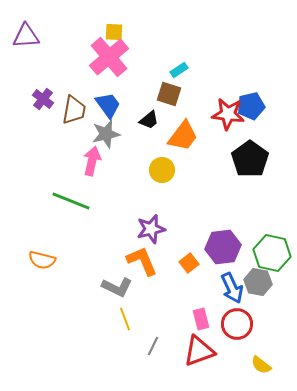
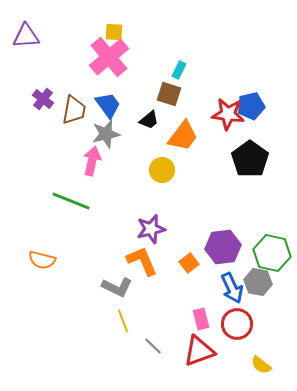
cyan rectangle: rotated 30 degrees counterclockwise
yellow line: moved 2 px left, 2 px down
gray line: rotated 72 degrees counterclockwise
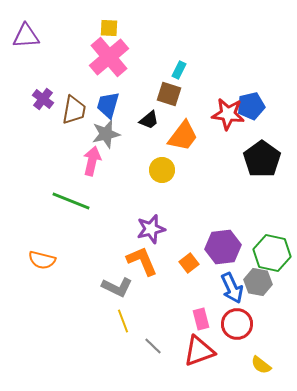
yellow square: moved 5 px left, 4 px up
blue trapezoid: rotated 128 degrees counterclockwise
black pentagon: moved 12 px right
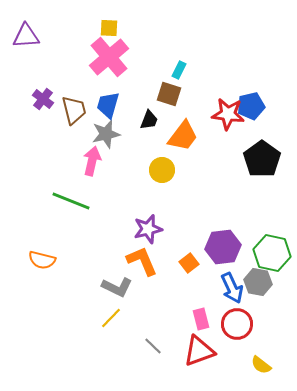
brown trapezoid: rotated 24 degrees counterclockwise
black trapezoid: rotated 30 degrees counterclockwise
purple star: moved 3 px left
yellow line: moved 12 px left, 3 px up; rotated 65 degrees clockwise
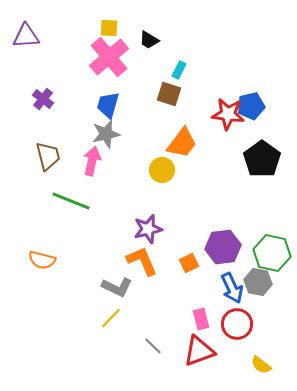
brown trapezoid: moved 26 px left, 46 px down
black trapezoid: moved 80 px up; rotated 100 degrees clockwise
orange trapezoid: moved 1 px left, 7 px down
orange square: rotated 12 degrees clockwise
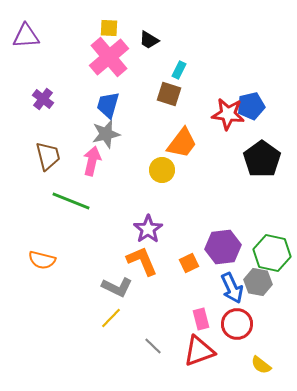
purple star: rotated 20 degrees counterclockwise
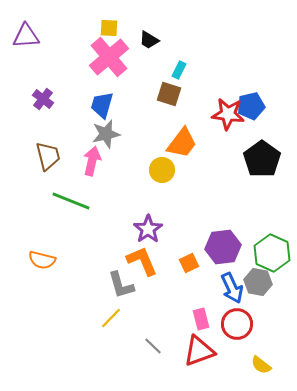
blue trapezoid: moved 6 px left
green hexagon: rotated 12 degrees clockwise
gray L-shape: moved 4 px right, 2 px up; rotated 48 degrees clockwise
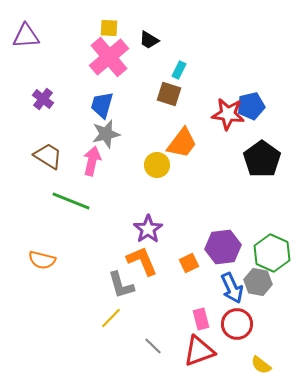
brown trapezoid: rotated 44 degrees counterclockwise
yellow circle: moved 5 px left, 5 px up
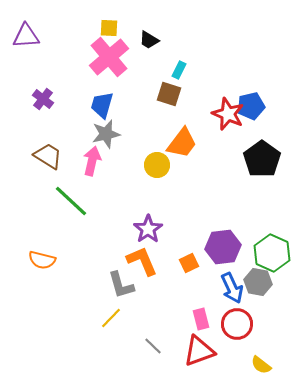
red star: rotated 16 degrees clockwise
green line: rotated 21 degrees clockwise
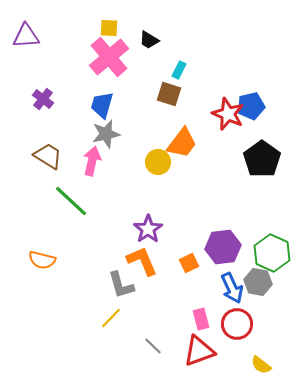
yellow circle: moved 1 px right, 3 px up
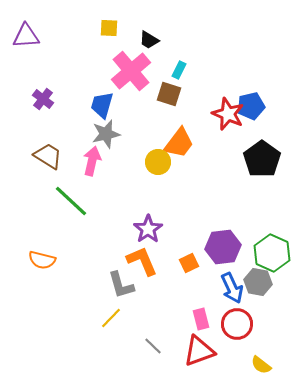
pink cross: moved 22 px right, 14 px down
orange trapezoid: moved 3 px left
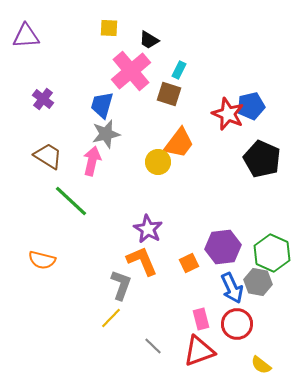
black pentagon: rotated 12 degrees counterclockwise
purple star: rotated 8 degrees counterclockwise
gray L-shape: rotated 144 degrees counterclockwise
